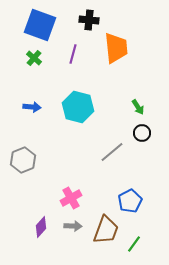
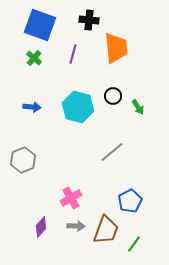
black circle: moved 29 px left, 37 px up
gray arrow: moved 3 px right
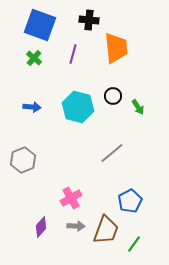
gray line: moved 1 px down
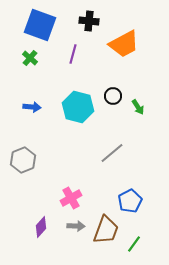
black cross: moved 1 px down
orange trapezoid: moved 8 px right, 4 px up; rotated 68 degrees clockwise
green cross: moved 4 px left
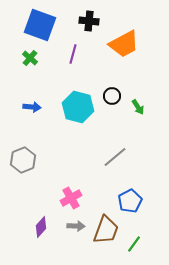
black circle: moved 1 px left
gray line: moved 3 px right, 4 px down
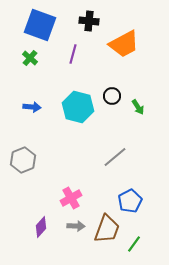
brown trapezoid: moved 1 px right, 1 px up
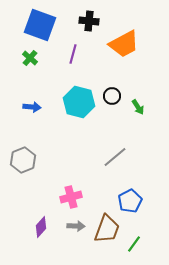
cyan hexagon: moved 1 px right, 5 px up
pink cross: moved 1 px up; rotated 15 degrees clockwise
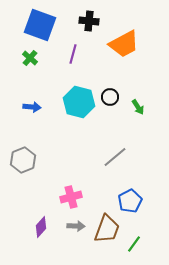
black circle: moved 2 px left, 1 px down
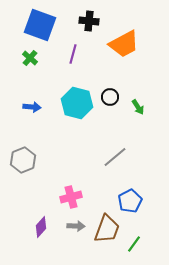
cyan hexagon: moved 2 px left, 1 px down
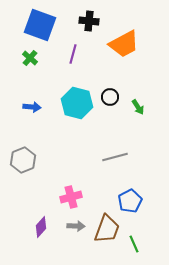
gray line: rotated 25 degrees clockwise
green line: rotated 60 degrees counterclockwise
